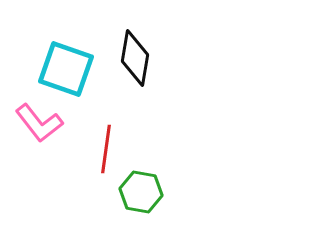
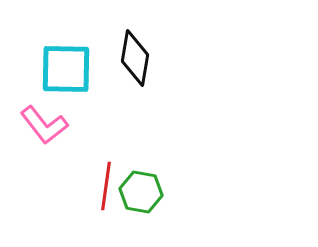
cyan square: rotated 18 degrees counterclockwise
pink L-shape: moved 5 px right, 2 px down
red line: moved 37 px down
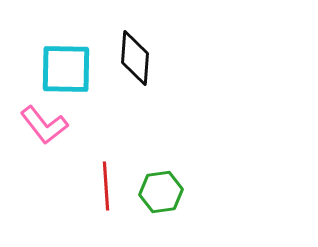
black diamond: rotated 6 degrees counterclockwise
red line: rotated 12 degrees counterclockwise
green hexagon: moved 20 px right; rotated 18 degrees counterclockwise
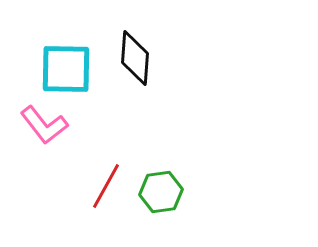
red line: rotated 33 degrees clockwise
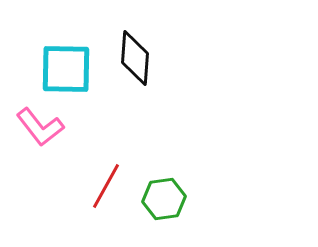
pink L-shape: moved 4 px left, 2 px down
green hexagon: moved 3 px right, 7 px down
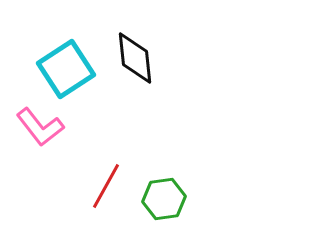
black diamond: rotated 10 degrees counterclockwise
cyan square: rotated 34 degrees counterclockwise
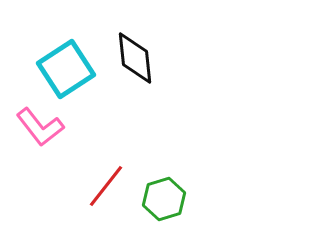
red line: rotated 9 degrees clockwise
green hexagon: rotated 9 degrees counterclockwise
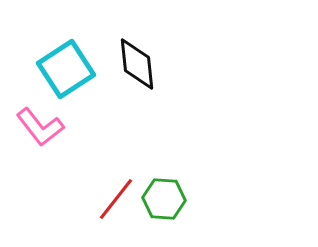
black diamond: moved 2 px right, 6 px down
red line: moved 10 px right, 13 px down
green hexagon: rotated 21 degrees clockwise
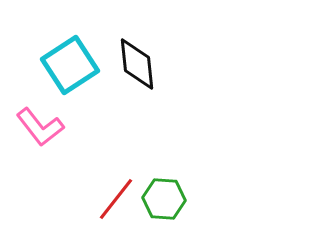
cyan square: moved 4 px right, 4 px up
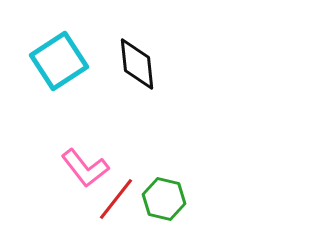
cyan square: moved 11 px left, 4 px up
pink L-shape: moved 45 px right, 41 px down
green hexagon: rotated 9 degrees clockwise
